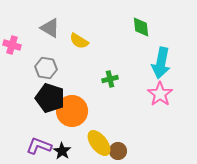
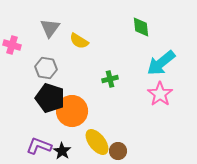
gray triangle: rotated 35 degrees clockwise
cyan arrow: rotated 40 degrees clockwise
yellow ellipse: moved 2 px left, 1 px up
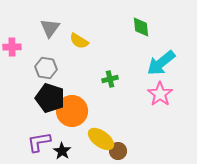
pink cross: moved 2 px down; rotated 18 degrees counterclockwise
yellow ellipse: moved 4 px right, 3 px up; rotated 16 degrees counterclockwise
purple L-shape: moved 4 px up; rotated 30 degrees counterclockwise
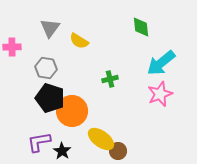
pink star: rotated 15 degrees clockwise
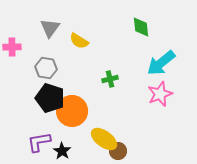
yellow ellipse: moved 3 px right
